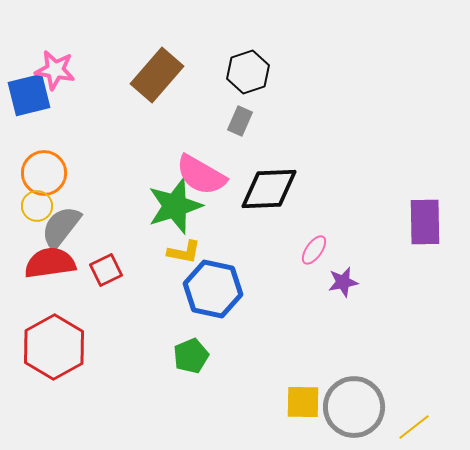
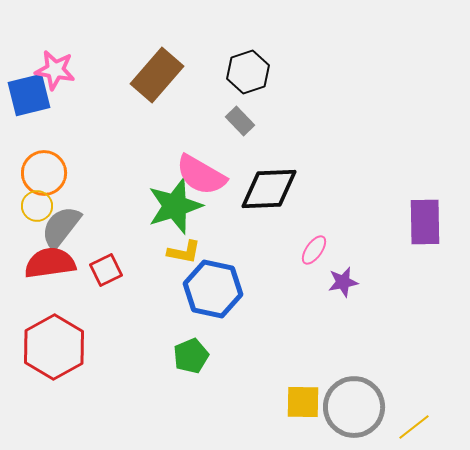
gray rectangle: rotated 68 degrees counterclockwise
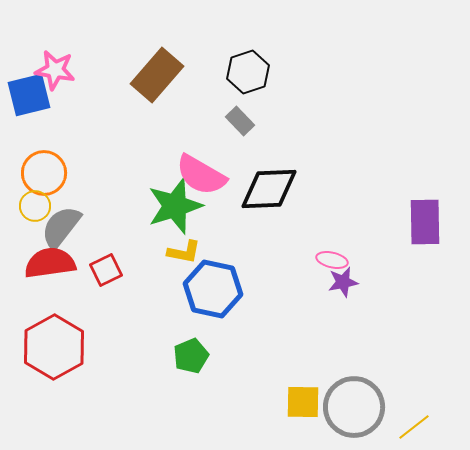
yellow circle: moved 2 px left
pink ellipse: moved 18 px right, 10 px down; rotated 68 degrees clockwise
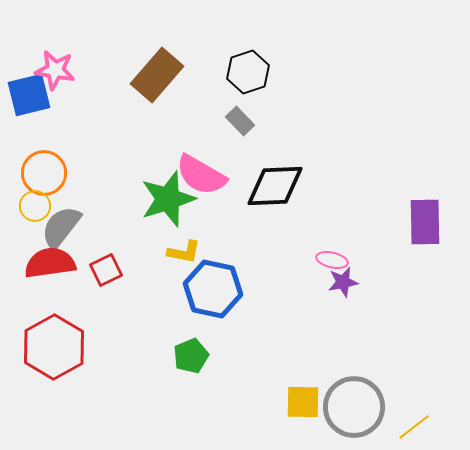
black diamond: moved 6 px right, 3 px up
green star: moved 7 px left, 7 px up
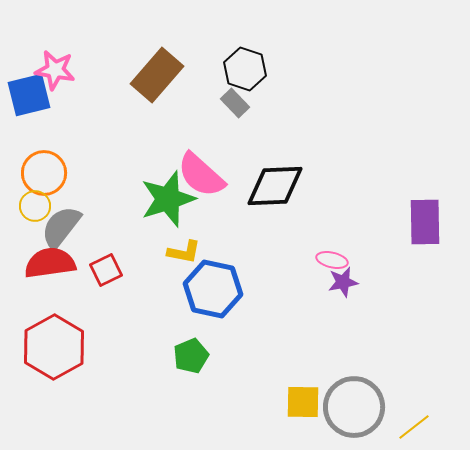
black hexagon: moved 3 px left, 3 px up; rotated 24 degrees counterclockwise
gray rectangle: moved 5 px left, 18 px up
pink semicircle: rotated 12 degrees clockwise
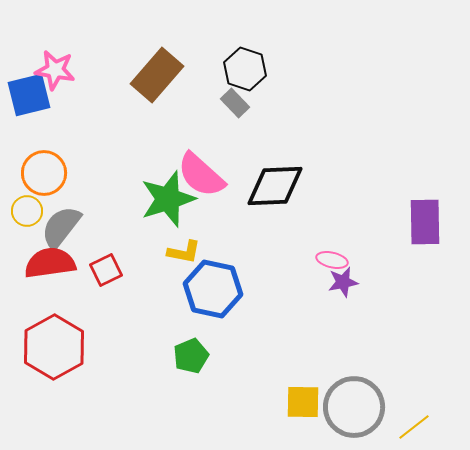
yellow circle: moved 8 px left, 5 px down
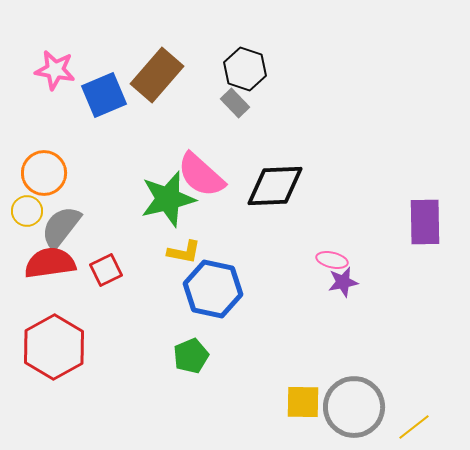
blue square: moved 75 px right; rotated 9 degrees counterclockwise
green star: rotated 4 degrees clockwise
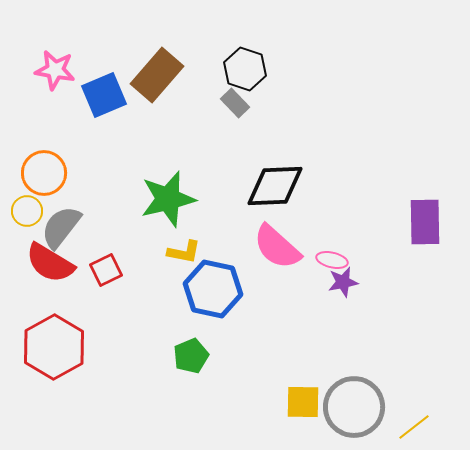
pink semicircle: moved 76 px right, 72 px down
red semicircle: rotated 141 degrees counterclockwise
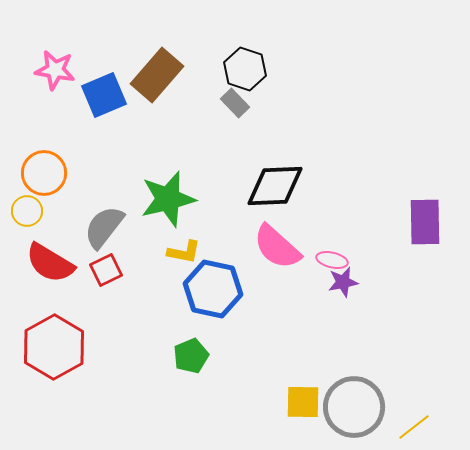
gray semicircle: moved 43 px right
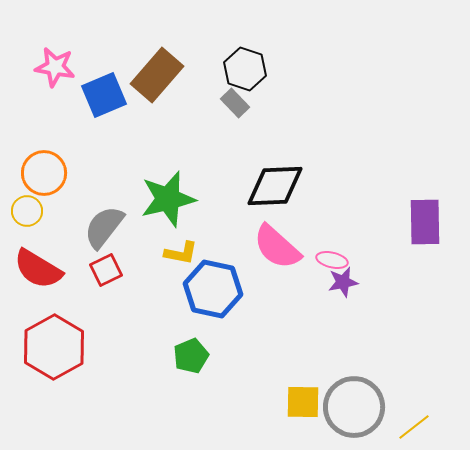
pink star: moved 3 px up
yellow L-shape: moved 3 px left, 1 px down
red semicircle: moved 12 px left, 6 px down
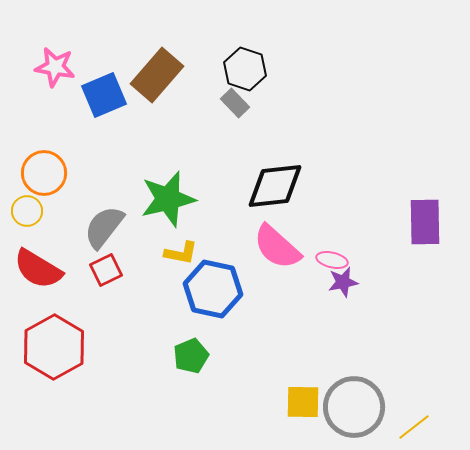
black diamond: rotated 4 degrees counterclockwise
